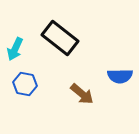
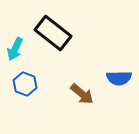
black rectangle: moved 7 px left, 5 px up
blue semicircle: moved 1 px left, 2 px down
blue hexagon: rotated 10 degrees clockwise
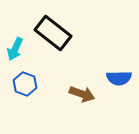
brown arrow: rotated 20 degrees counterclockwise
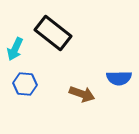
blue hexagon: rotated 15 degrees counterclockwise
